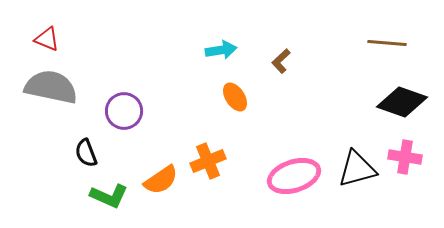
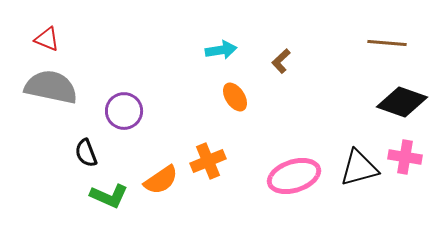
black triangle: moved 2 px right, 1 px up
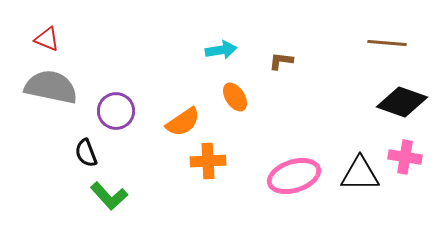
brown L-shape: rotated 50 degrees clockwise
purple circle: moved 8 px left
orange cross: rotated 20 degrees clockwise
black triangle: moved 1 px right, 6 px down; rotated 15 degrees clockwise
orange semicircle: moved 22 px right, 58 px up
green L-shape: rotated 24 degrees clockwise
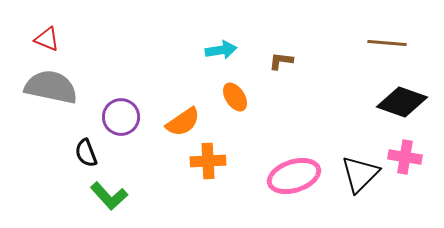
purple circle: moved 5 px right, 6 px down
black triangle: rotated 45 degrees counterclockwise
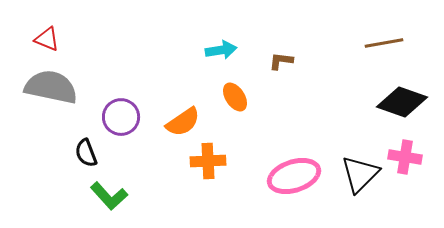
brown line: moved 3 px left; rotated 15 degrees counterclockwise
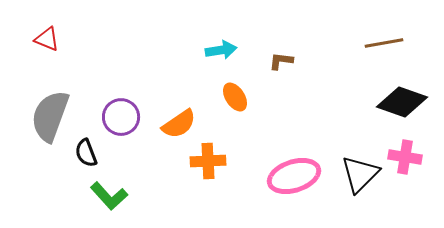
gray semicircle: moved 1 px left, 29 px down; rotated 82 degrees counterclockwise
orange semicircle: moved 4 px left, 2 px down
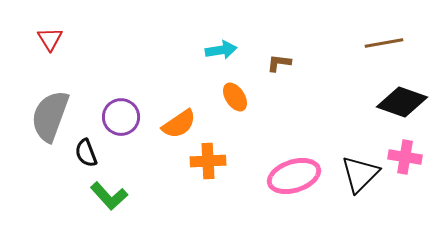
red triangle: moved 3 px right; rotated 36 degrees clockwise
brown L-shape: moved 2 px left, 2 px down
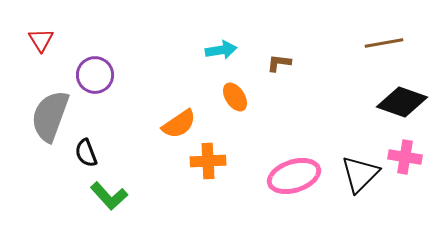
red triangle: moved 9 px left, 1 px down
purple circle: moved 26 px left, 42 px up
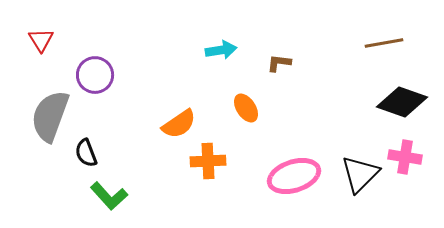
orange ellipse: moved 11 px right, 11 px down
